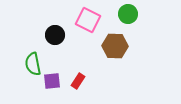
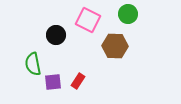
black circle: moved 1 px right
purple square: moved 1 px right, 1 px down
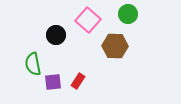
pink square: rotated 15 degrees clockwise
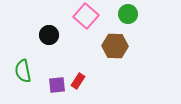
pink square: moved 2 px left, 4 px up
black circle: moved 7 px left
green semicircle: moved 10 px left, 7 px down
purple square: moved 4 px right, 3 px down
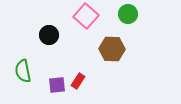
brown hexagon: moved 3 px left, 3 px down
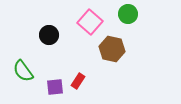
pink square: moved 4 px right, 6 px down
brown hexagon: rotated 10 degrees clockwise
green semicircle: rotated 25 degrees counterclockwise
purple square: moved 2 px left, 2 px down
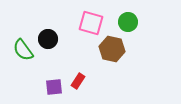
green circle: moved 8 px down
pink square: moved 1 px right, 1 px down; rotated 25 degrees counterclockwise
black circle: moved 1 px left, 4 px down
green semicircle: moved 21 px up
purple square: moved 1 px left
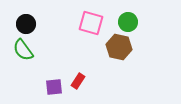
black circle: moved 22 px left, 15 px up
brown hexagon: moved 7 px right, 2 px up
